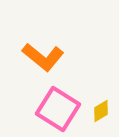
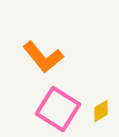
orange L-shape: rotated 12 degrees clockwise
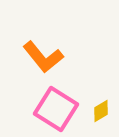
pink square: moved 2 px left
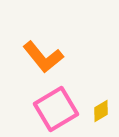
pink square: rotated 27 degrees clockwise
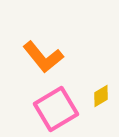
yellow diamond: moved 15 px up
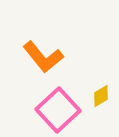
pink square: moved 2 px right, 1 px down; rotated 12 degrees counterclockwise
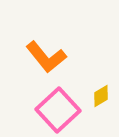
orange L-shape: moved 3 px right
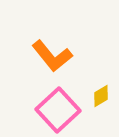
orange L-shape: moved 6 px right, 1 px up
